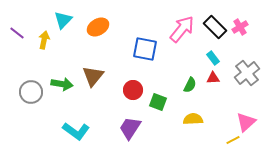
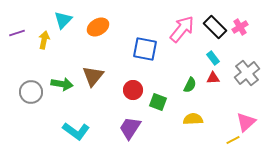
purple line: rotated 56 degrees counterclockwise
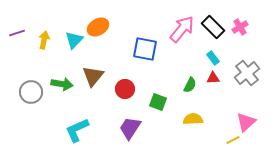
cyan triangle: moved 11 px right, 20 px down
black rectangle: moved 2 px left
red circle: moved 8 px left, 1 px up
cyan L-shape: moved 1 px right, 1 px up; rotated 120 degrees clockwise
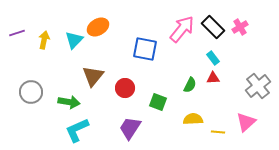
gray cross: moved 11 px right, 13 px down
green arrow: moved 7 px right, 18 px down
red circle: moved 1 px up
yellow line: moved 15 px left, 8 px up; rotated 32 degrees clockwise
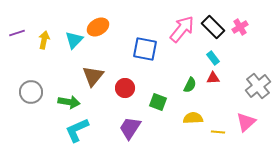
yellow semicircle: moved 1 px up
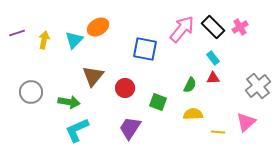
yellow semicircle: moved 4 px up
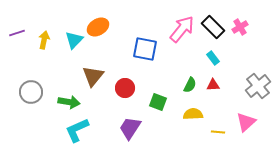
red triangle: moved 7 px down
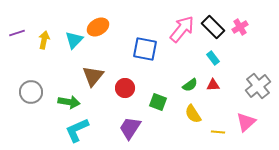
green semicircle: rotated 28 degrees clockwise
yellow semicircle: rotated 120 degrees counterclockwise
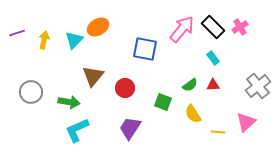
green square: moved 5 px right
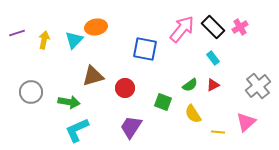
orange ellipse: moved 2 px left; rotated 20 degrees clockwise
brown triangle: rotated 35 degrees clockwise
red triangle: rotated 24 degrees counterclockwise
purple trapezoid: moved 1 px right, 1 px up
